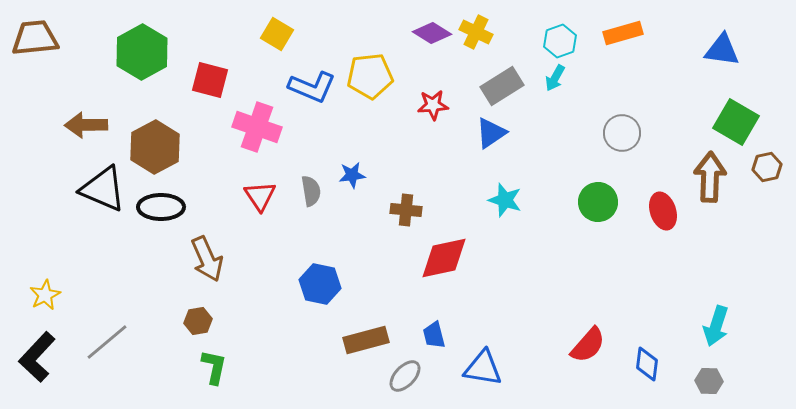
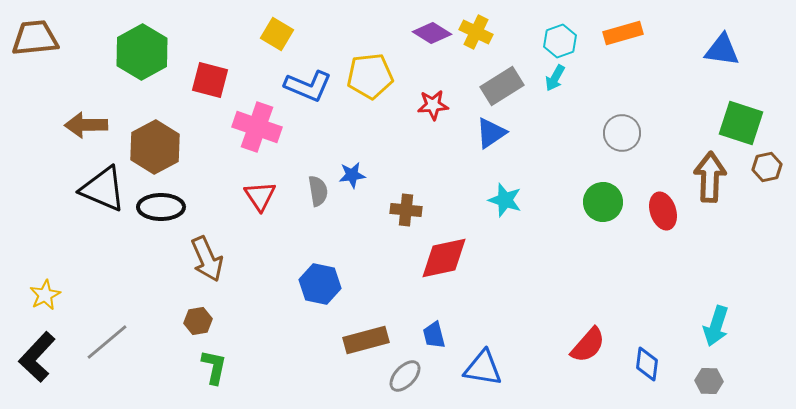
blue L-shape at (312, 87): moved 4 px left, 1 px up
green square at (736, 122): moved 5 px right, 1 px down; rotated 12 degrees counterclockwise
gray semicircle at (311, 191): moved 7 px right
green circle at (598, 202): moved 5 px right
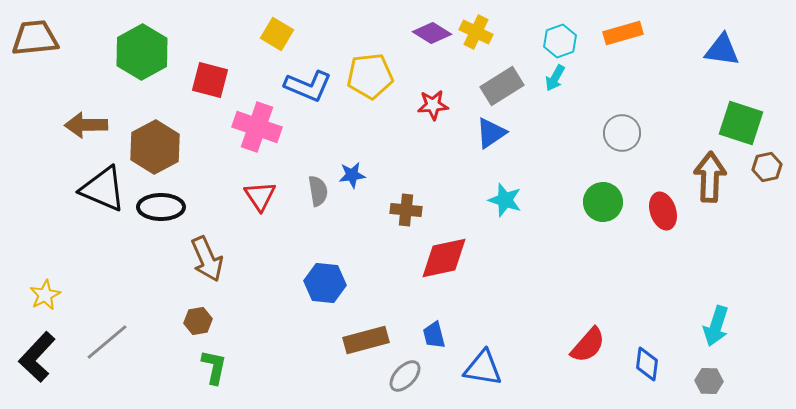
blue hexagon at (320, 284): moved 5 px right, 1 px up; rotated 6 degrees counterclockwise
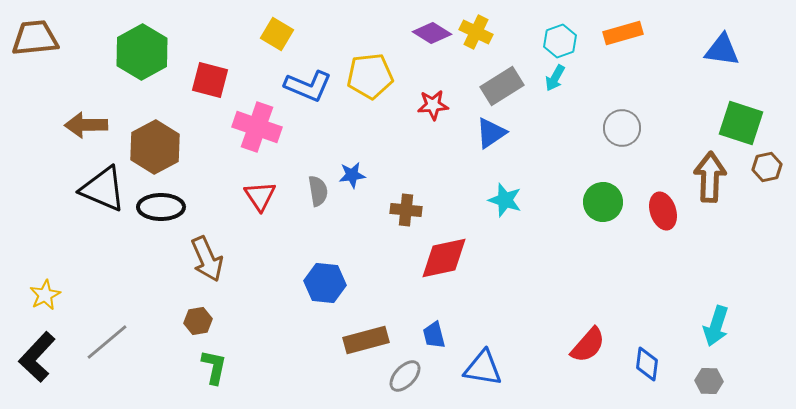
gray circle at (622, 133): moved 5 px up
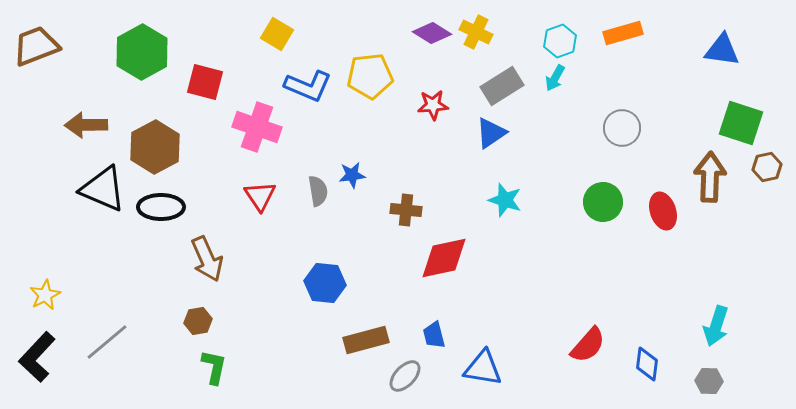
brown trapezoid at (35, 38): moved 1 px right, 8 px down; rotated 15 degrees counterclockwise
red square at (210, 80): moved 5 px left, 2 px down
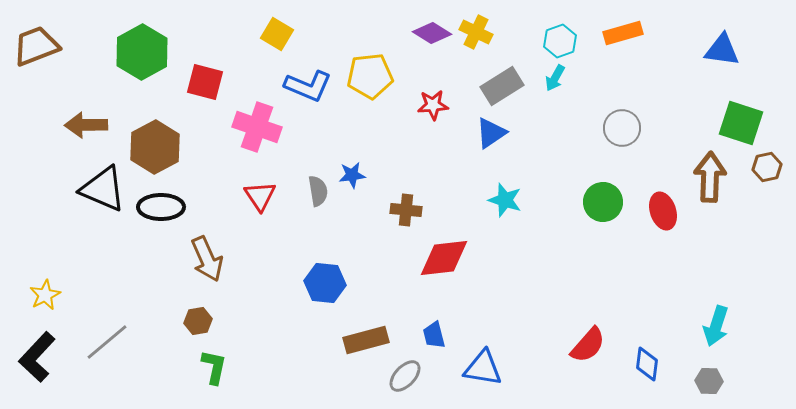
red diamond at (444, 258): rotated 6 degrees clockwise
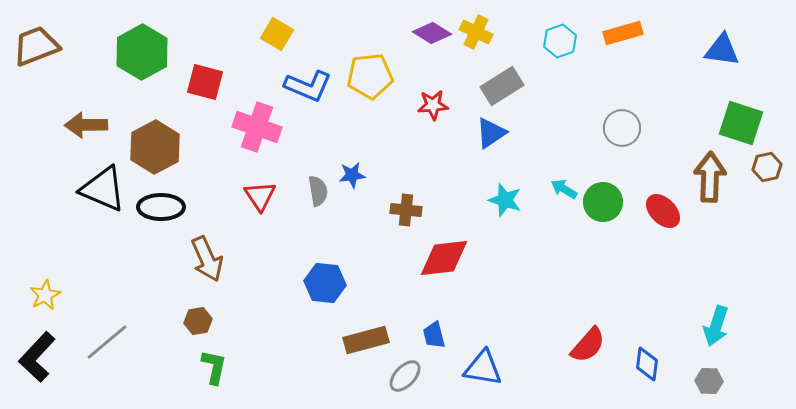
cyan arrow at (555, 78): moved 9 px right, 111 px down; rotated 92 degrees clockwise
red ellipse at (663, 211): rotated 27 degrees counterclockwise
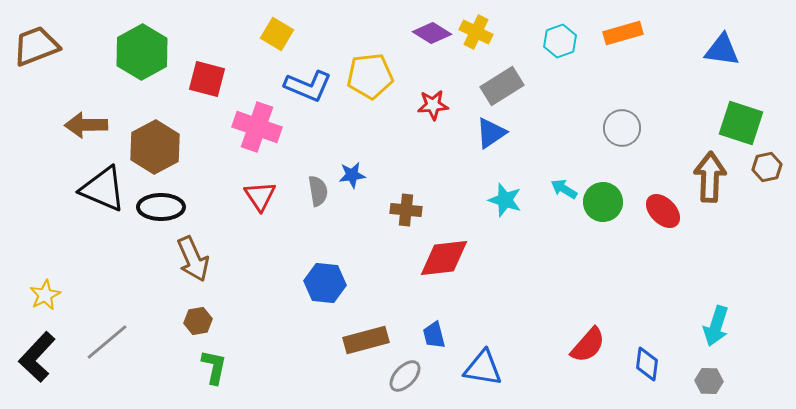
red square at (205, 82): moved 2 px right, 3 px up
brown arrow at (207, 259): moved 14 px left
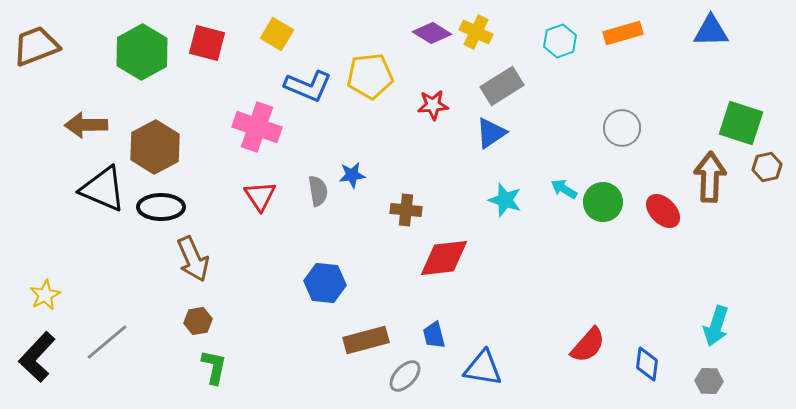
blue triangle at (722, 50): moved 11 px left, 19 px up; rotated 9 degrees counterclockwise
red square at (207, 79): moved 36 px up
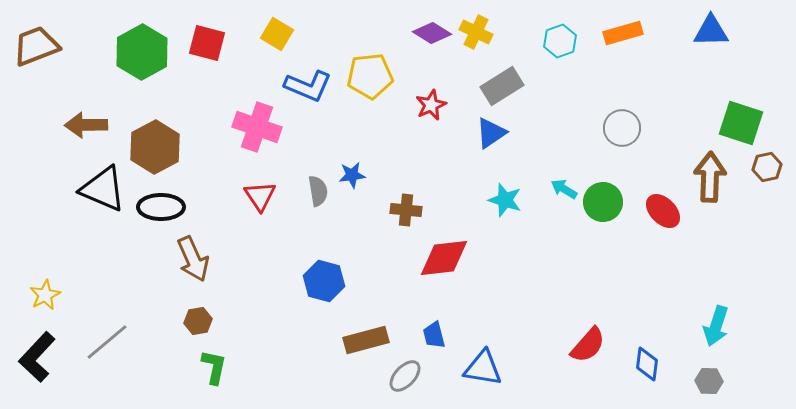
red star at (433, 105): moved 2 px left; rotated 20 degrees counterclockwise
blue hexagon at (325, 283): moved 1 px left, 2 px up; rotated 9 degrees clockwise
